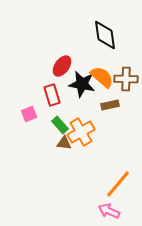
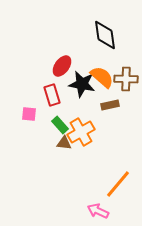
pink square: rotated 28 degrees clockwise
pink arrow: moved 11 px left
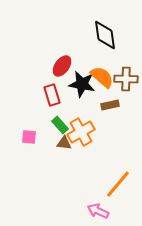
pink square: moved 23 px down
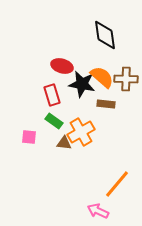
red ellipse: rotated 70 degrees clockwise
brown rectangle: moved 4 px left, 1 px up; rotated 18 degrees clockwise
green rectangle: moved 6 px left, 4 px up; rotated 12 degrees counterclockwise
orange line: moved 1 px left
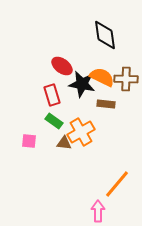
red ellipse: rotated 20 degrees clockwise
orange semicircle: rotated 15 degrees counterclockwise
pink square: moved 4 px down
pink arrow: rotated 65 degrees clockwise
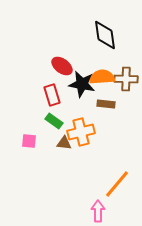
orange semicircle: rotated 30 degrees counterclockwise
orange cross: rotated 16 degrees clockwise
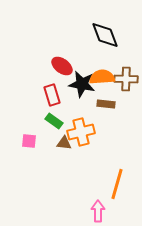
black diamond: rotated 12 degrees counterclockwise
orange line: rotated 24 degrees counterclockwise
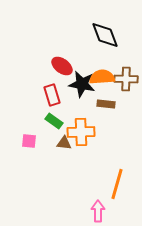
orange cross: rotated 12 degrees clockwise
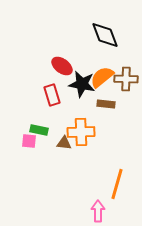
orange semicircle: rotated 35 degrees counterclockwise
green rectangle: moved 15 px left, 9 px down; rotated 24 degrees counterclockwise
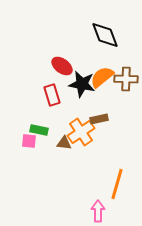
brown rectangle: moved 7 px left, 15 px down; rotated 18 degrees counterclockwise
orange cross: rotated 32 degrees counterclockwise
